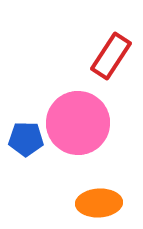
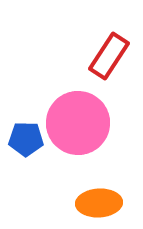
red rectangle: moved 2 px left
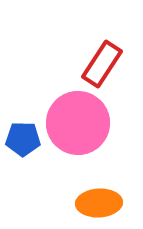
red rectangle: moved 7 px left, 8 px down
blue pentagon: moved 3 px left
